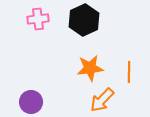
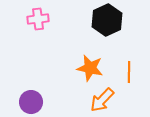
black hexagon: moved 23 px right
orange star: rotated 20 degrees clockwise
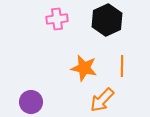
pink cross: moved 19 px right
orange star: moved 6 px left
orange line: moved 7 px left, 6 px up
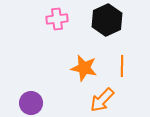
purple circle: moved 1 px down
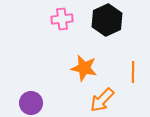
pink cross: moved 5 px right
orange line: moved 11 px right, 6 px down
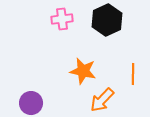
orange star: moved 1 px left, 3 px down
orange line: moved 2 px down
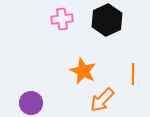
orange star: rotated 12 degrees clockwise
